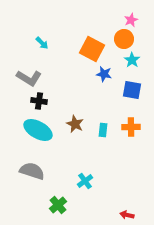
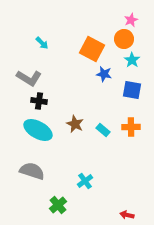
cyan rectangle: rotated 56 degrees counterclockwise
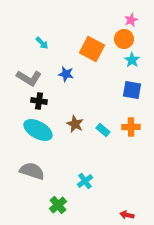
blue star: moved 38 px left
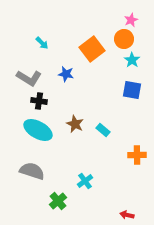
orange square: rotated 25 degrees clockwise
orange cross: moved 6 px right, 28 px down
green cross: moved 4 px up
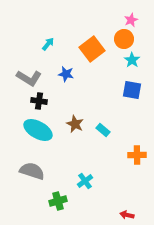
cyan arrow: moved 6 px right, 1 px down; rotated 96 degrees counterclockwise
green cross: rotated 24 degrees clockwise
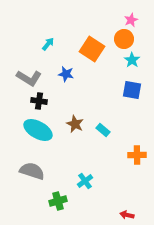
orange square: rotated 20 degrees counterclockwise
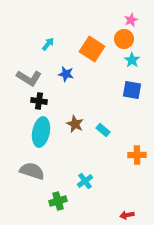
cyan ellipse: moved 3 px right, 2 px down; rotated 72 degrees clockwise
red arrow: rotated 24 degrees counterclockwise
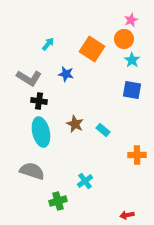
cyan ellipse: rotated 24 degrees counterclockwise
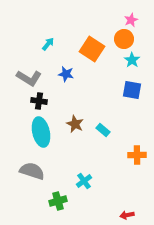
cyan cross: moved 1 px left
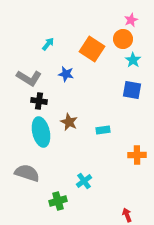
orange circle: moved 1 px left
cyan star: moved 1 px right
brown star: moved 6 px left, 2 px up
cyan rectangle: rotated 48 degrees counterclockwise
gray semicircle: moved 5 px left, 2 px down
red arrow: rotated 80 degrees clockwise
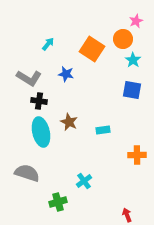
pink star: moved 5 px right, 1 px down
green cross: moved 1 px down
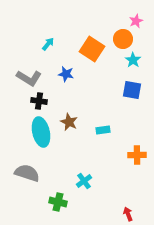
green cross: rotated 30 degrees clockwise
red arrow: moved 1 px right, 1 px up
